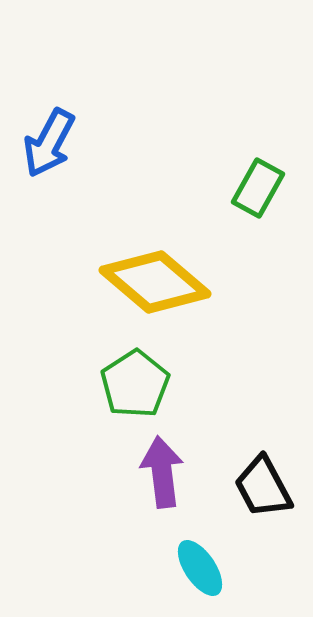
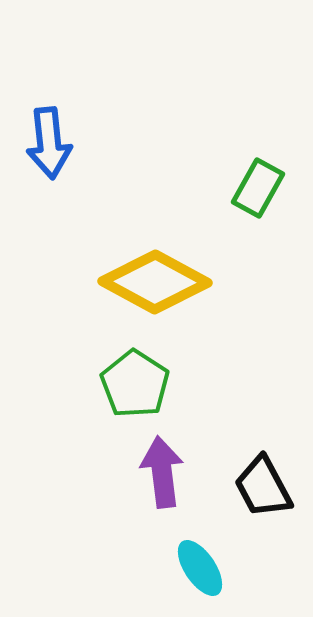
blue arrow: rotated 34 degrees counterclockwise
yellow diamond: rotated 12 degrees counterclockwise
green pentagon: rotated 6 degrees counterclockwise
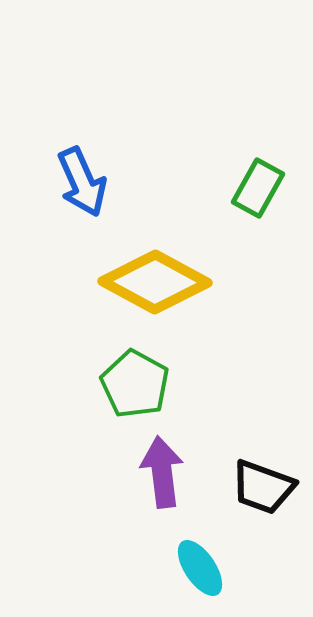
blue arrow: moved 33 px right, 39 px down; rotated 18 degrees counterclockwise
green pentagon: rotated 4 degrees counterclockwise
black trapezoid: rotated 42 degrees counterclockwise
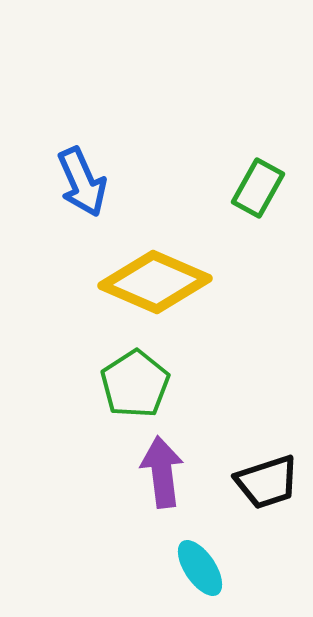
yellow diamond: rotated 5 degrees counterclockwise
green pentagon: rotated 10 degrees clockwise
black trapezoid: moved 4 px right, 5 px up; rotated 38 degrees counterclockwise
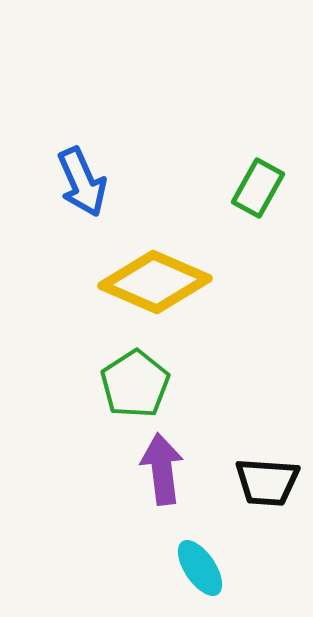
purple arrow: moved 3 px up
black trapezoid: rotated 22 degrees clockwise
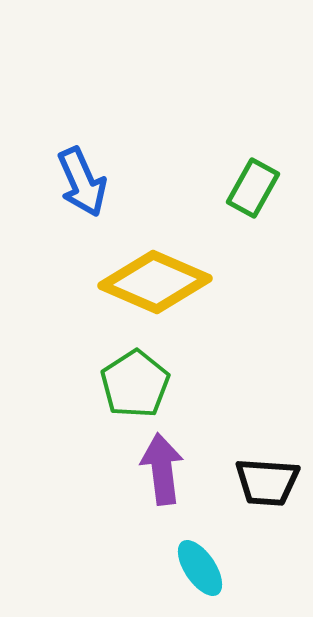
green rectangle: moved 5 px left
